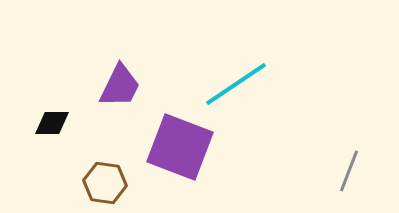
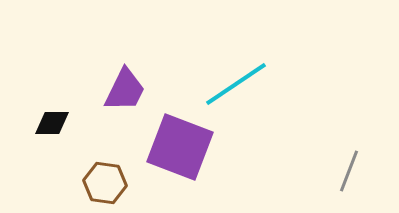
purple trapezoid: moved 5 px right, 4 px down
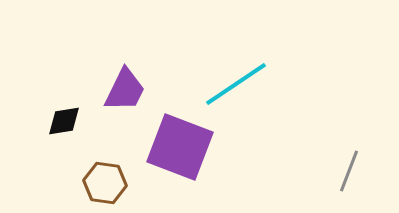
black diamond: moved 12 px right, 2 px up; rotated 9 degrees counterclockwise
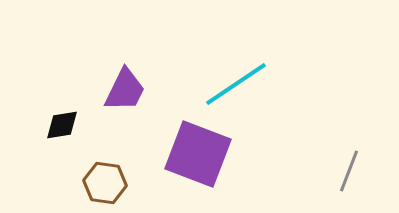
black diamond: moved 2 px left, 4 px down
purple square: moved 18 px right, 7 px down
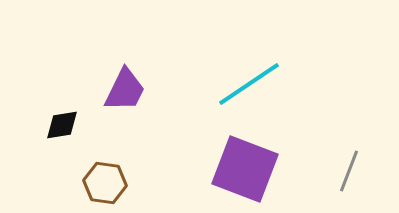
cyan line: moved 13 px right
purple square: moved 47 px right, 15 px down
